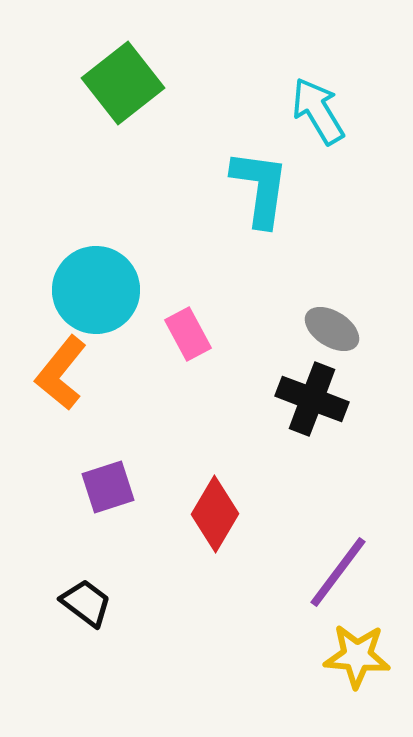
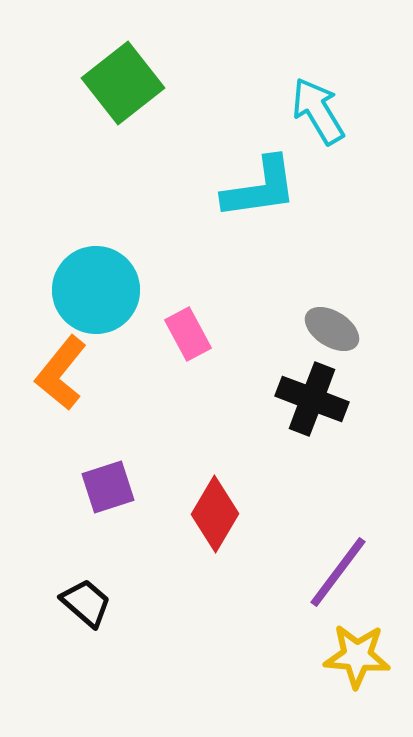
cyan L-shape: rotated 74 degrees clockwise
black trapezoid: rotated 4 degrees clockwise
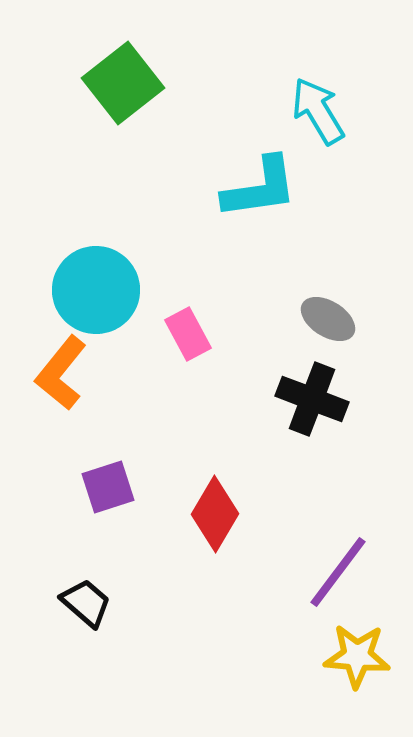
gray ellipse: moved 4 px left, 10 px up
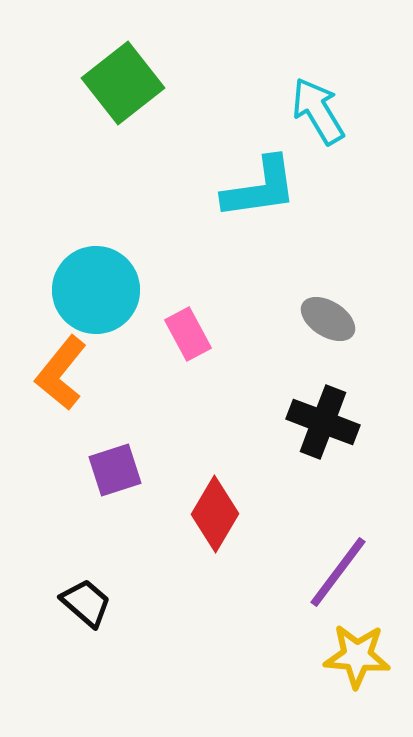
black cross: moved 11 px right, 23 px down
purple square: moved 7 px right, 17 px up
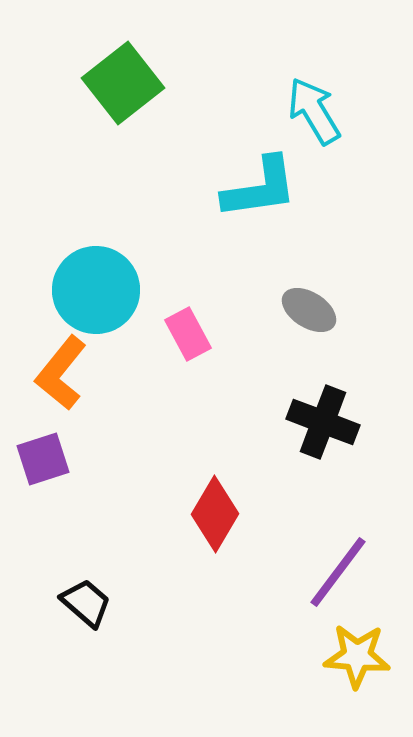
cyan arrow: moved 4 px left
gray ellipse: moved 19 px left, 9 px up
purple square: moved 72 px left, 11 px up
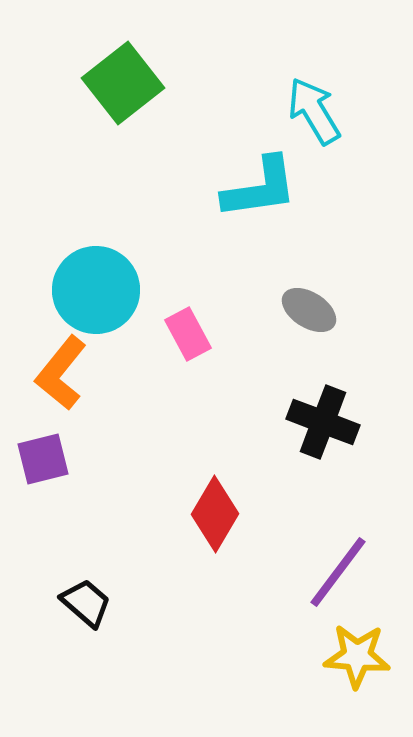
purple square: rotated 4 degrees clockwise
